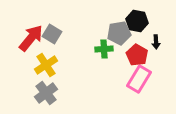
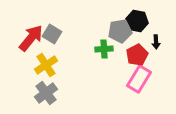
gray pentagon: moved 1 px right, 2 px up
red pentagon: rotated 15 degrees clockwise
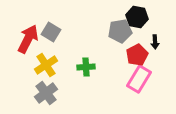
black hexagon: moved 4 px up
gray square: moved 1 px left, 2 px up
red arrow: moved 3 px left, 1 px down; rotated 12 degrees counterclockwise
black arrow: moved 1 px left
green cross: moved 18 px left, 18 px down
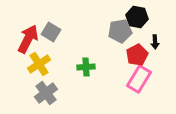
yellow cross: moved 7 px left, 1 px up
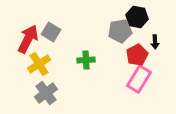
green cross: moved 7 px up
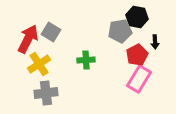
gray cross: rotated 30 degrees clockwise
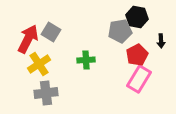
black arrow: moved 6 px right, 1 px up
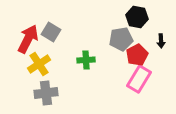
gray pentagon: moved 1 px right, 8 px down
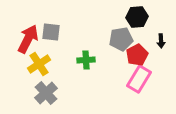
black hexagon: rotated 15 degrees counterclockwise
gray square: rotated 24 degrees counterclockwise
gray cross: rotated 35 degrees counterclockwise
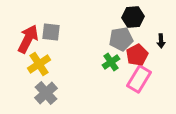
black hexagon: moved 4 px left
green cross: moved 25 px right, 2 px down; rotated 30 degrees counterclockwise
